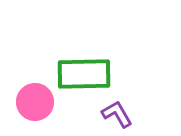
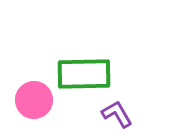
pink circle: moved 1 px left, 2 px up
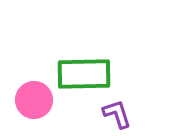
purple L-shape: rotated 12 degrees clockwise
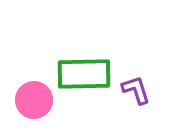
purple L-shape: moved 19 px right, 24 px up
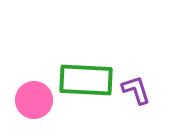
green rectangle: moved 2 px right, 6 px down; rotated 4 degrees clockwise
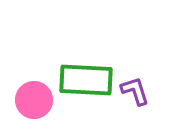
purple L-shape: moved 1 px left, 1 px down
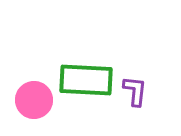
purple L-shape: rotated 24 degrees clockwise
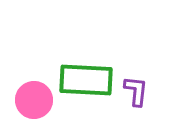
purple L-shape: moved 1 px right
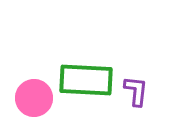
pink circle: moved 2 px up
